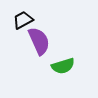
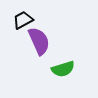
green semicircle: moved 3 px down
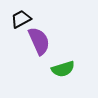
black trapezoid: moved 2 px left, 1 px up
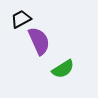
green semicircle: rotated 15 degrees counterclockwise
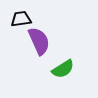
black trapezoid: rotated 20 degrees clockwise
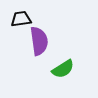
purple semicircle: rotated 16 degrees clockwise
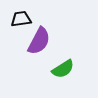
purple semicircle: rotated 36 degrees clockwise
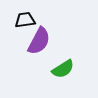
black trapezoid: moved 4 px right, 1 px down
